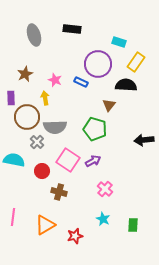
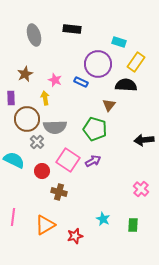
brown circle: moved 2 px down
cyan semicircle: rotated 15 degrees clockwise
pink cross: moved 36 px right
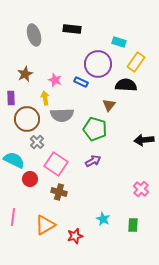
gray semicircle: moved 7 px right, 12 px up
pink square: moved 12 px left, 4 px down
red circle: moved 12 px left, 8 px down
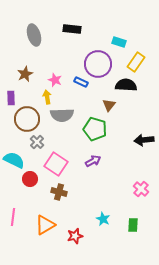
yellow arrow: moved 2 px right, 1 px up
